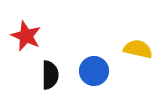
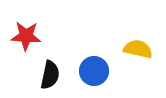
red star: rotated 20 degrees counterclockwise
black semicircle: rotated 12 degrees clockwise
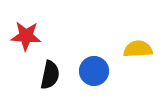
yellow semicircle: rotated 16 degrees counterclockwise
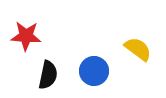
yellow semicircle: rotated 40 degrees clockwise
black semicircle: moved 2 px left
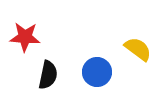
red star: moved 1 px left, 1 px down
blue circle: moved 3 px right, 1 px down
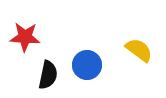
yellow semicircle: moved 1 px right, 1 px down
blue circle: moved 10 px left, 7 px up
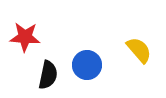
yellow semicircle: rotated 12 degrees clockwise
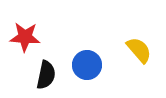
black semicircle: moved 2 px left
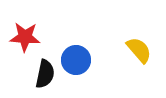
blue circle: moved 11 px left, 5 px up
black semicircle: moved 1 px left, 1 px up
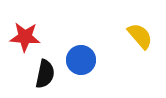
yellow semicircle: moved 1 px right, 14 px up
blue circle: moved 5 px right
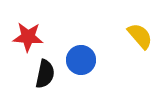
red star: moved 3 px right
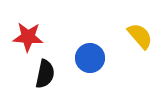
blue circle: moved 9 px right, 2 px up
